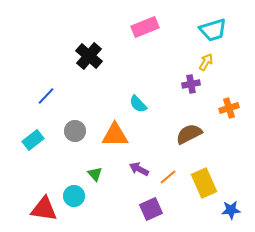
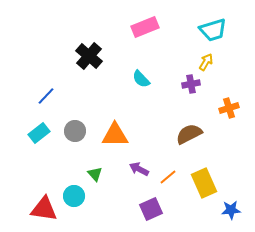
cyan semicircle: moved 3 px right, 25 px up
cyan rectangle: moved 6 px right, 7 px up
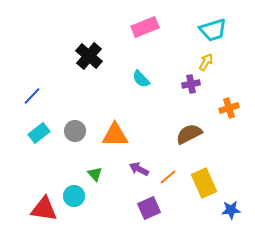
blue line: moved 14 px left
purple square: moved 2 px left, 1 px up
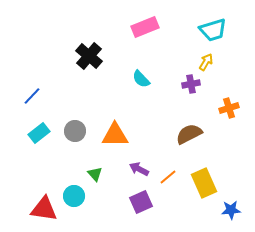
purple square: moved 8 px left, 6 px up
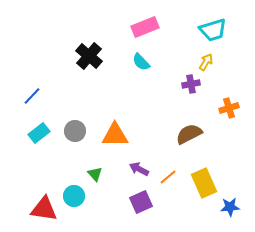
cyan semicircle: moved 17 px up
blue star: moved 1 px left, 3 px up
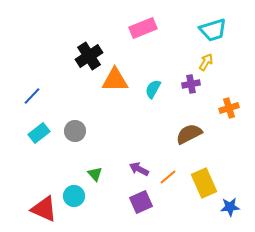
pink rectangle: moved 2 px left, 1 px down
black cross: rotated 16 degrees clockwise
cyan semicircle: moved 12 px right, 27 px down; rotated 72 degrees clockwise
orange triangle: moved 55 px up
red triangle: rotated 16 degrees clockwise
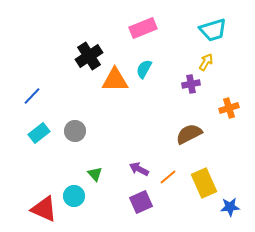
cyan semicircle: moved 9 px left, 20 px up
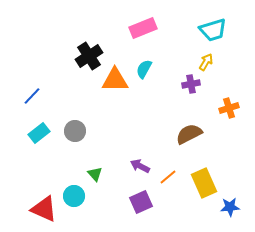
purple arrow: moved 1 px right, 3 px up
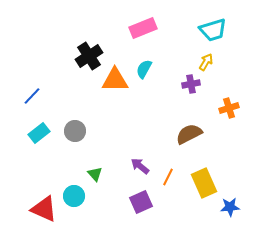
purple arrow: rotated 12 degrees clockwise
orange line: rotated 24 degrees counterclockwise
